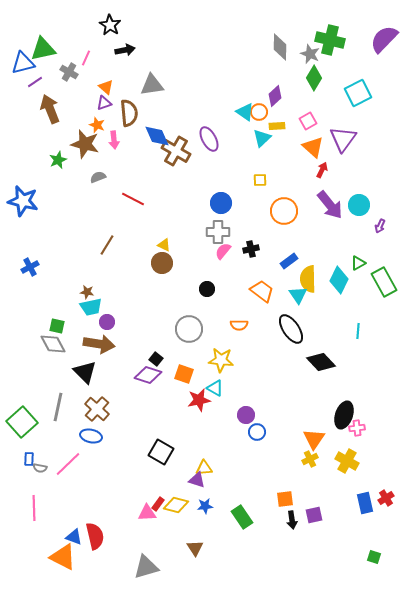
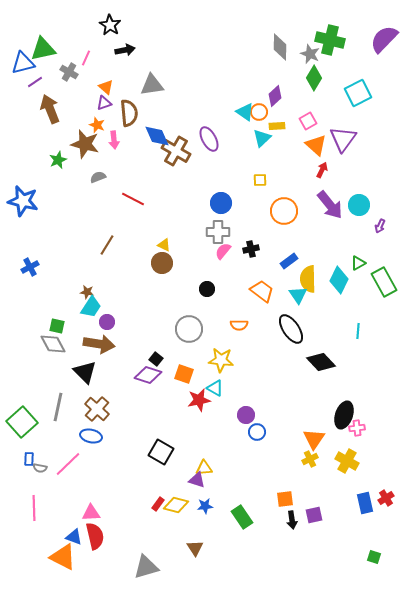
orange triangle at (313, 147): moved 3 px right, 2 px up
cyan trapezoid at (91, 307): rotated 45 degrees counterclockwise
pink triangle at (147, 513): moved 56 px left
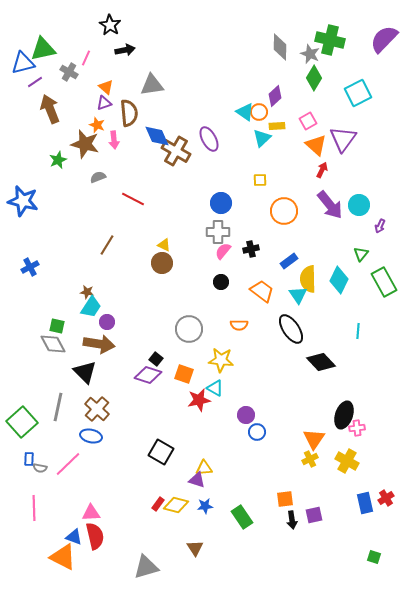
green triangle at (358, 263): moved 3 px right, 9 px up; rotated 21 degrees counterclockwise
black circle at (207, 289): moved 14 px right, 7 px up
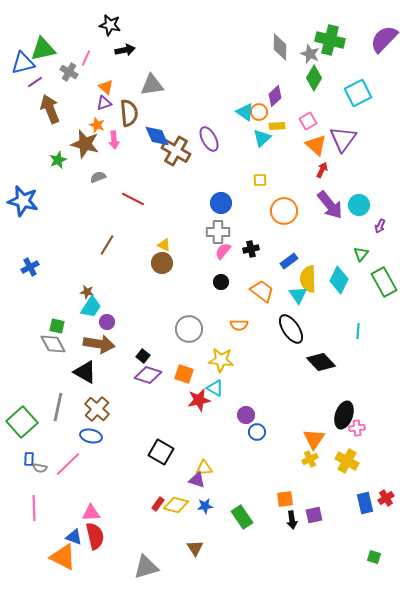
black star at (110, 25): rotated 20 degrees counterclockwise
black square at (156, 359): moved 13 px left, 3 px up
black triangle at (85, 372): rotated 15 degrees counterclockwise
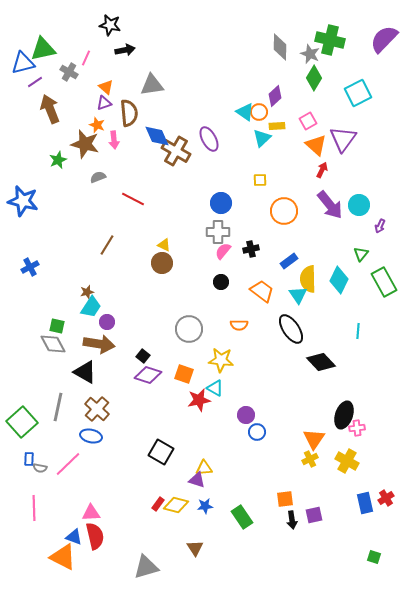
brown star at (87, 292): rotated 24 degrees counterclockwise
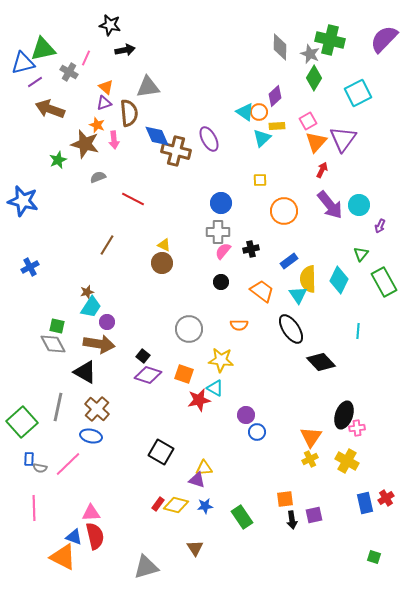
gray triangle at (152, 85): moved 4 px left, 2 px down
brown arrow at (50, 109): rotated 48 degrees counterclockwise
orange triangle at (316, 145): moved 3 px up; rotated 30 degrees clockwise
brown cross at (176, 151): rotated 16 degrees counterclockwise
orange triangle at (314, 439): moved 3 px left, 2 px up
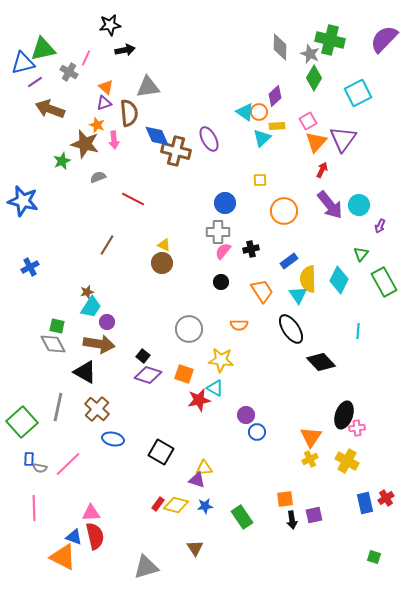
black star at (110, 25): rotated 20 degrees counterclockwise
green star at (58, 160): moved 4 px right, 1 px down
blue circle at (221, 203): moved 4 px right
orange trapezoid at (262, 291): rotated 20 degrees clockwise
blue ellipse at (91, 436): moved 22 px right, 3 px down
